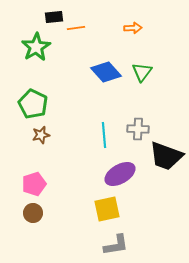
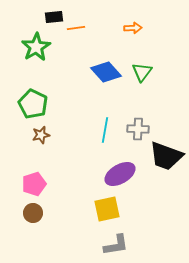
cyan line: moved 1 px right, 5 px up; rotated 15 degrees clockwise
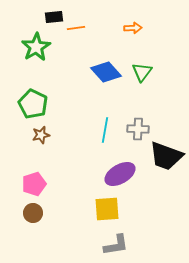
yellow square: rotated 8 degrees clockwise
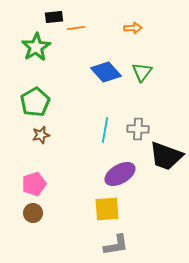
green pentagon: moved 2 px right, 2 px up; rotated 16 degrees clockwise
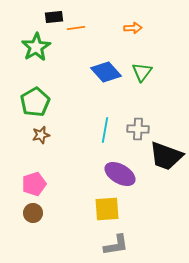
purple ellipse: rotated 60 degrees clockwise
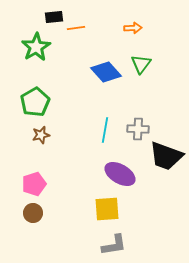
green triangle: moved 1 px left, 8 px up
gray L-shape: moved 2 px left
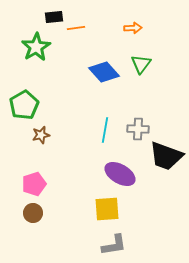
blue diamond: moved 2 px left
green pentagon: moved 11 px left, 3 px down
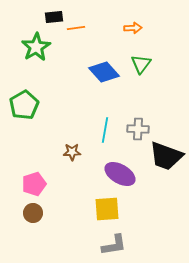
brown star: moved 31 px right, 17 px down; rotated 12 degrees clockwise
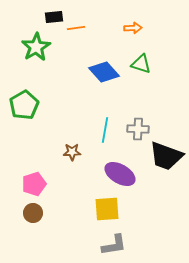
green triangle: rotated 50 degrees counterclockwise
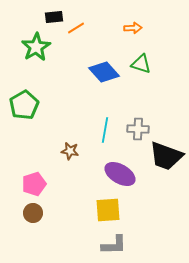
orange line: rotated 24 degrees counterclockwise
brown star: moved 2 px left, 1 px up; rotated 12 degrees clockwise
yellow square: moved 1 px right, 1 px down
gray L-shape: rotated 8 degrees clockwise
